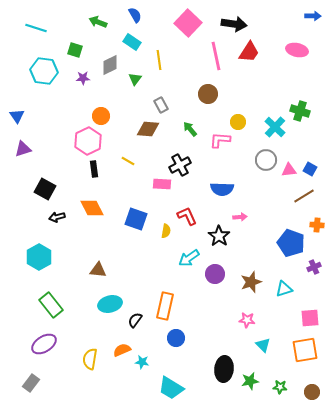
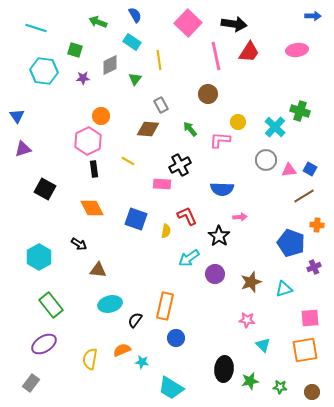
pink ellipse at (297, 50): rotated 20 degrees counterclockwise
black arrow at (57, 217): moved 22 px right, 27 px down; rotated 133 degrees counterclockwise
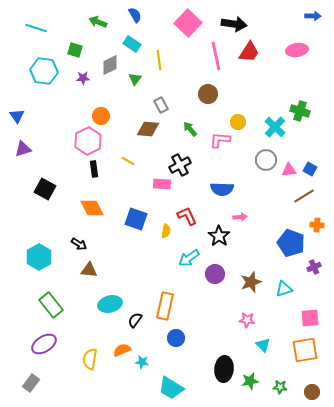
cyan rectangle at (132, 42): moved 2 px down
brown triangle at (98, 270): moved 9 px left
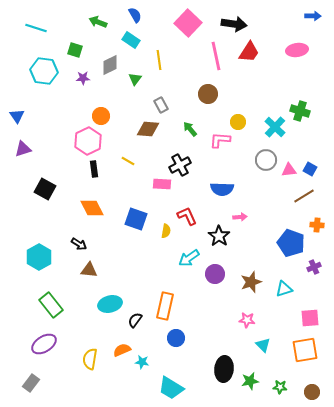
cyan rectangle at (132, 44): moved 1 px left, 4 px up
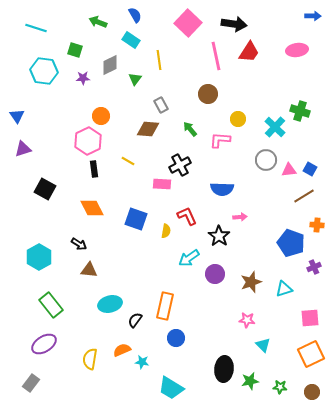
yellow circle at (238, 122): moved 3 px up
orange square at (305, 350): moved 6 px right, 4 px down; rotated 16 degrees counterclockwise
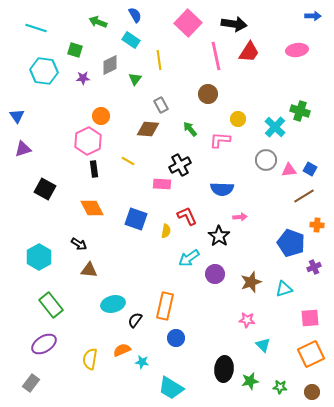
cyan ellipse at (110, 304): moved 3 px right
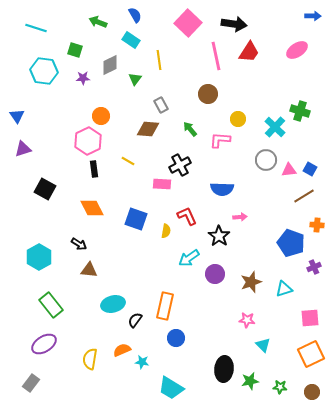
pink ellipse at (297, 50): rotated 25 degrees counterclockwise
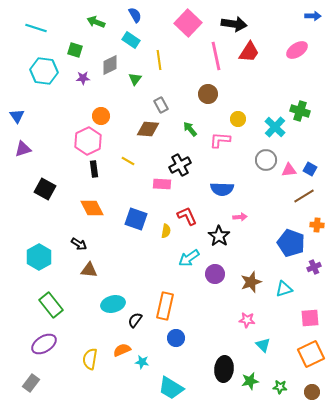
green arrow at (98, 22): moved 2 px left
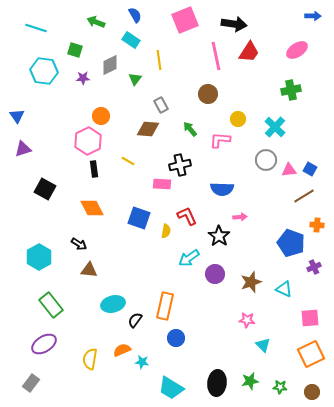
pink square at (188, 23): moved 3 px left, 3 px up; rotated 24 degrees clockwise
green cross at (300, 111): moved 9 px left, 21 px up; rotated 30 degrees counterclockwise
black cross at (180, 165): rotated 15 degrees clockwise
blue square at (136, 219): moved 3 px right, 1 px up
cyan triangle at (284, 289): rotated 42 degrees clockwise
black ellipse at (224, 369): moved 7 px left, 14 px down
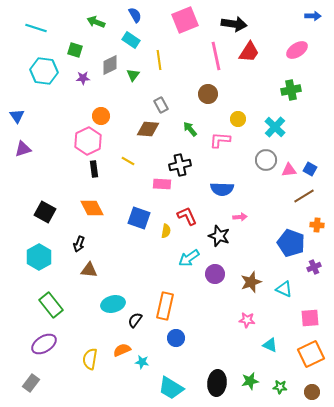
green triangle at (135, 79): moved 2 px left, 4 px up
black square at (45, 189): moved 23 px down
black star at (219, 236): rotated 15 degrees counterclockwise
black arrow at (79, 244): rotated 77 degrees clockwise
cyan triangle at (263, 345): moved 7 px right; rotated 21 degrees counterclockwise
